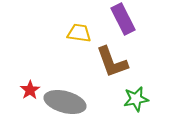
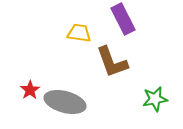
green star: moved 19 px right
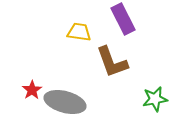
yellow trapezoid: moved 1 px up
red star: moved 2 px right
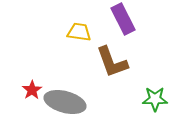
green star: rotated 10 degrees clockwise
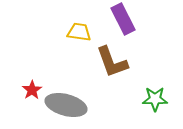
gray ellipse: moved 1 px right, 3 px down
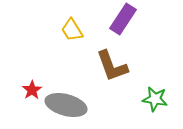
purple rectangle: rotated 60 degrees clockwise
yellow trapezoid: moved 7 px left, 2 px up; rotated 130 degrees counterclockwise
brown L-shape: moved 4 px down
green star: rotated 10 degrees clockwise
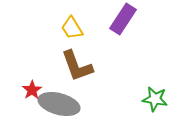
yellow trapezoid: moved 2 px up
brown L-shape: moved 35 px left
gray ellipse: moved 7 px left, 1 px up
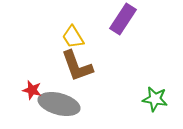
yellow trapezoid: moved 1 px right, 9 px down
red star: rotated 24 degrees counterclockwise
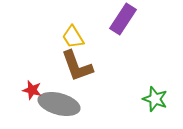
green star: rotated 10 degrees clockwise
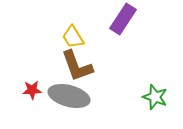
red star: rotated 18 degrees counterclockwise
green star: moved 2 px up
gray ellipse: moved 10 px right, 8 px up
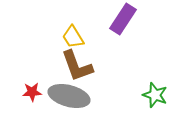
red star: moved 2 px down
green star: moved 2 px up
